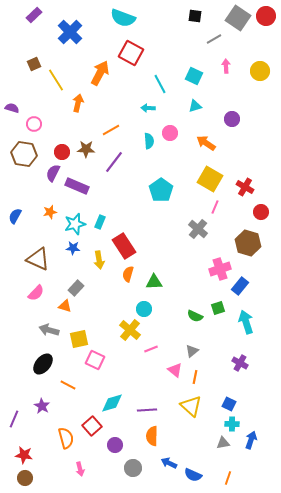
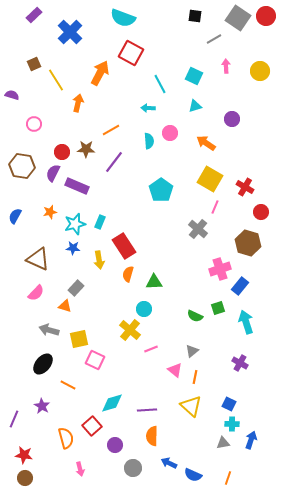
purple semicircle at (12, 108): moved 13 px up
brown hexagon at (24, 154): moved 2 px left, 12 px down
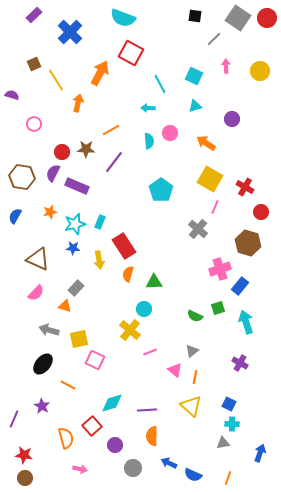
red circle at (266, 16): moved 1 px right, 2 px down
gray line at (214, 39): rotated 14 degrees counterclockwise
brown hexagon at (22, 166): moved 11 px down
pink line at (151, 349): moved 1 px left, 3 px down
blue arrow at (251, 440): moved 9 px right, 13 px down
pink arrow at (80, 469): rotated 64 degrees counterclockwise
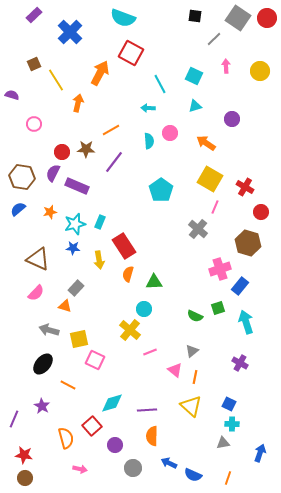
blue semicircle at (15, 216): moved 3 px right, 7 px up; rotated 21 degrees clockwise
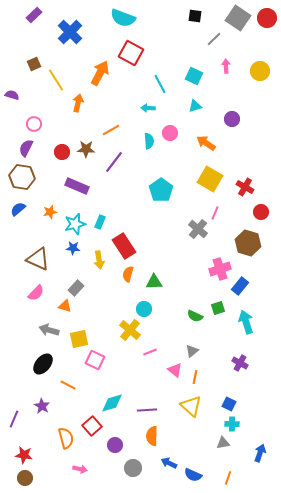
purple semicircle at (53, 173): moved 27 px left, 25 px up
pink line at (215, 207): moved 6 px down
